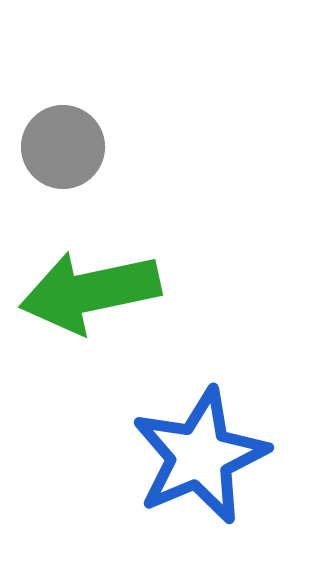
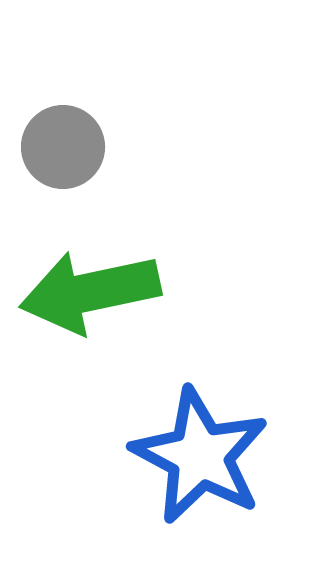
blue star: rotated 21 degrees counterclockwise
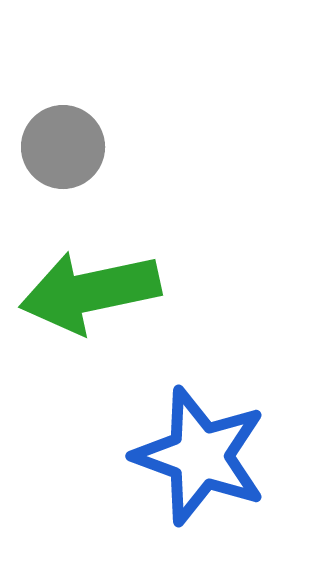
blue star: rotated 8 degrees counterclockwise
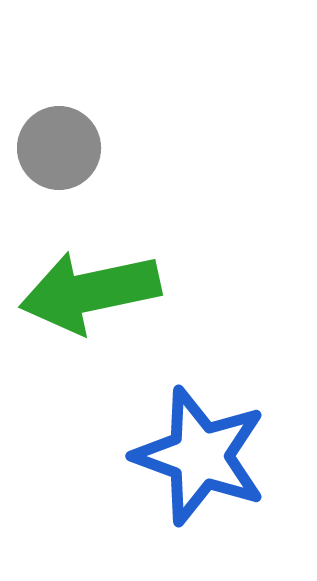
gray circle: moved 4 px left, 1 px down
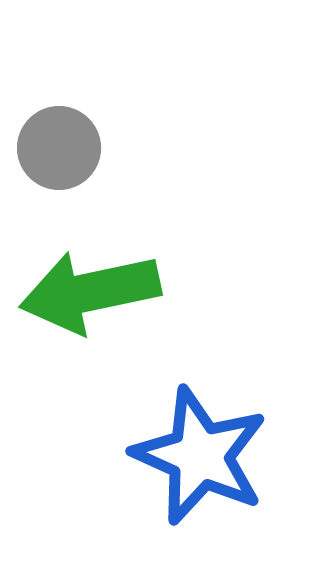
blue star: rotated 4 degrees clockwise
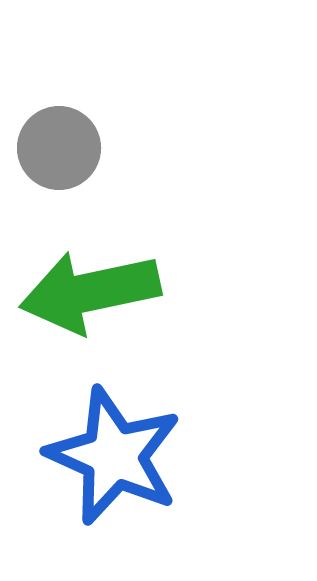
blue star: moved 86 px left
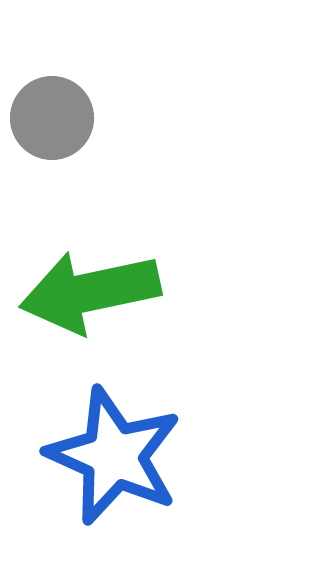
gray circle: moved 7 px left, 30 px up
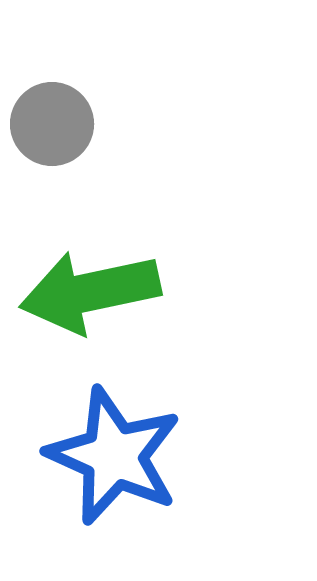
gray circle: moved 6 px down
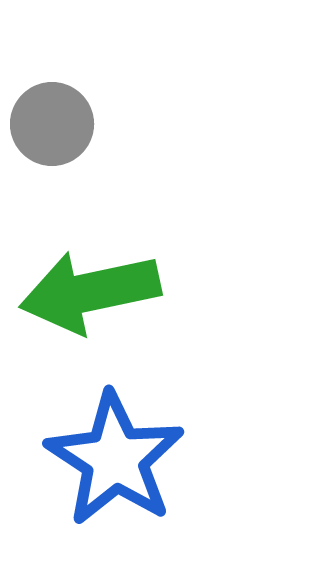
blue star: moved 1 px right, 3 px down; rotated 9 degrees clockwise
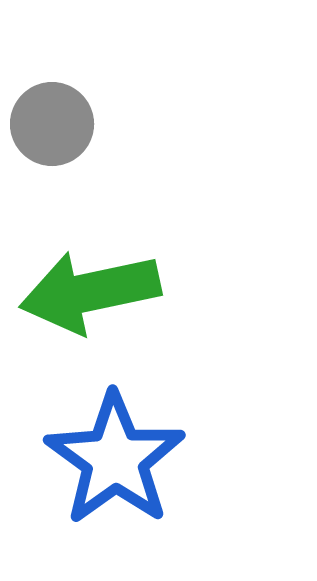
blue star: rotated 3 degrees clockwise
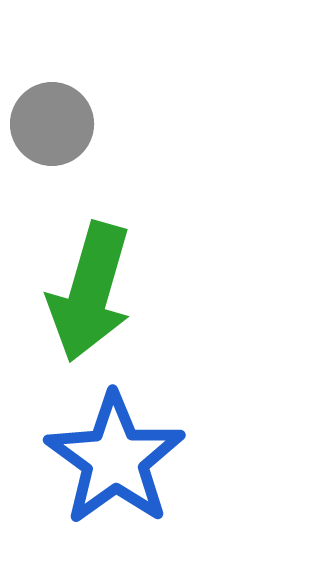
green arrow: rotated 62 degrees counterclockwise
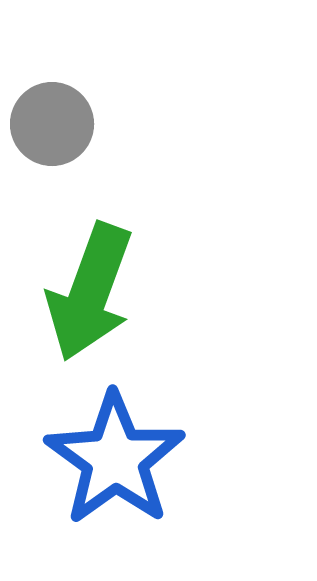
green arrow: rotated 4 degrees clockwise
